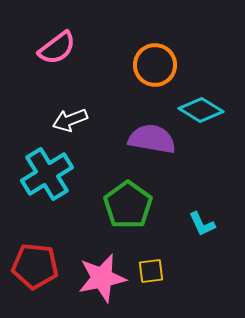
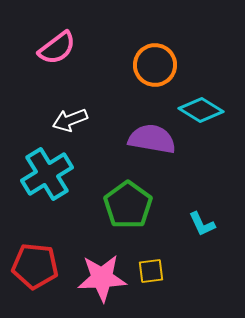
pink star: rotated 9 degrees clockwise
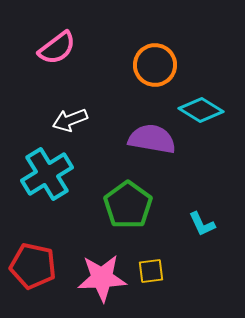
red pentagon: moved 2 px left; rotated 6 degrees clockwise
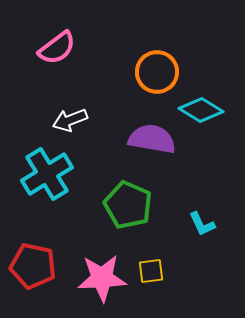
orange circle: moved 2 px right, 7 px down
green pentagon: rotated 12 degrees counterclockwise
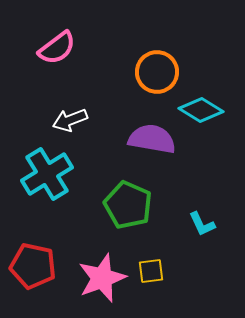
pink star: rotated 18 degrees counterclockwise
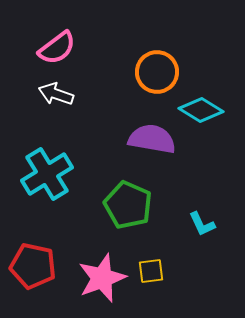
white arrow: moved 14 px left, 26 px up; rotated 40 degrees clockwise
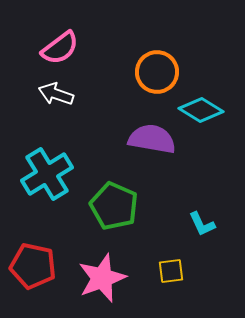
pink semicircle: moved 3 px right
green pentagon: moved 14 px left, 1 px down
yellow square: moved 20 px right
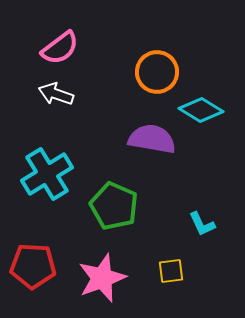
red pentagon: rotated 9 degrees counterclockwise
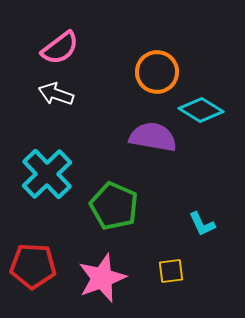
purple semicircle: moved 1 px right, 2 px up
cyan cross: rotated 12 degrees counterclockwise
